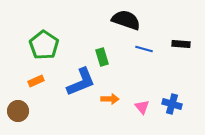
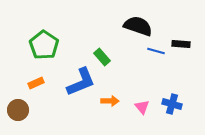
black semicircle: moved 12 px right, 6 px down
blue line: moved 12 px right, 2 px down
green rectangle: rotated 24 degrees counterclockwise
orange rectangle: moved 2 px down
orange arrow: moved 2 px down
brown circle: moved 1 px up
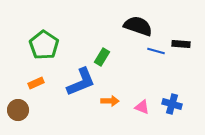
green rectangle: rotated 72 degrees clockwise
pink triangle: rotated 28 degrees counterclockwise
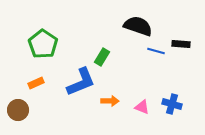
green pentagon: moved 1 px left, 1 px up
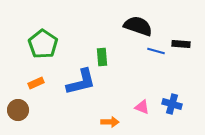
green rectangle: rotated 36 degrees counterclockwise
blue L-shape: rotated 8 degrees clockwise
orange arrow: moved 21 px down
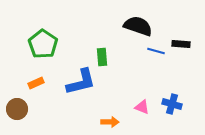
brown circle: moved 1 px left, 1 px up
